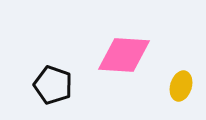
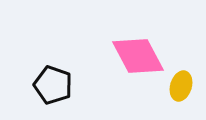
pink diamond: moved 14 px right, 1 px down; rotated 58 degrees clockwise
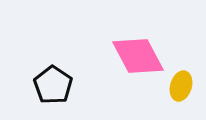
black pentagon: rotated 15 degrees clockwise
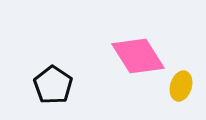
pink diamond: rotated 4 degrees counterclockwise
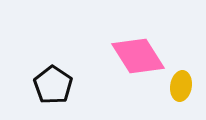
yellow ellipse: rotated 8 degrees counterclockwise
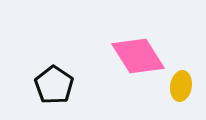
black pentagon: moved 1 px right
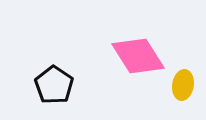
yellow ellipse: moved 2 px right, 1 px up
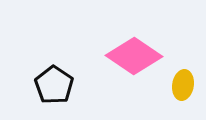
pink diamond: moved 4 px left; rotated 24 degrees counterclockwise
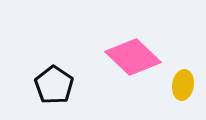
pink diamond: moved 1 px left, 1 px down; rotated 10 degrees clockwise
